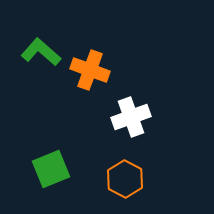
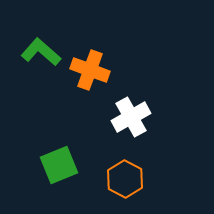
white cross: rotated 9 degrees counterclockwise
green square: moved 8 px right, 4 px up
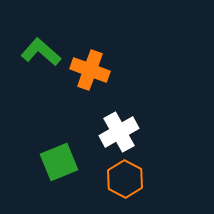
white cross: moved 12 px left, 15 px down
green square: moved 3 px up
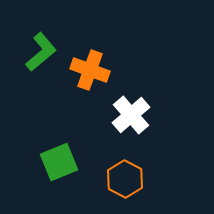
green L-shape: rotated 99 degrees clockwise
white cross: moved 12 px right, 17 px up; rotated 12 degrees counterclockwise
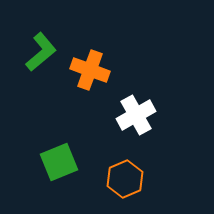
white cross: moved 5 px right; rotated 12 degrees clockwise
orange hexagon: rotated 9 degrees clockwise
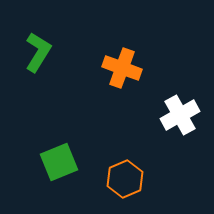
green L-shape: moved 3 px left; rotated 18 degrees counterclockwise
orange cross: moved 32 px right, 2 px up
white cross: moved 44 px right
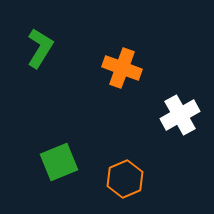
green L-shape: moved 2 px right, 4 px up
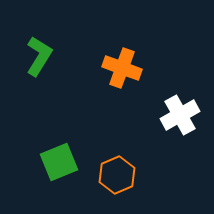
green L-shape: moved 1 px left, 8 px down
orange hexagon: moved 8 px left, 4 px up
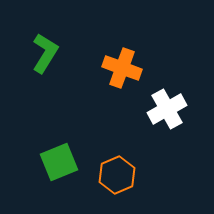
green L-shape: moved 6 px right, 3 px up
white cross: moved 13 px left, 6 px up
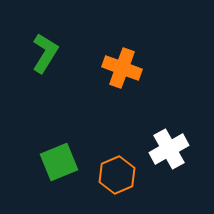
white cross: moved 2 px right, 40 px down
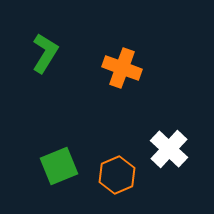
white cross: rotated 18 degrees counterclockwise
green square: moved 4 px down
